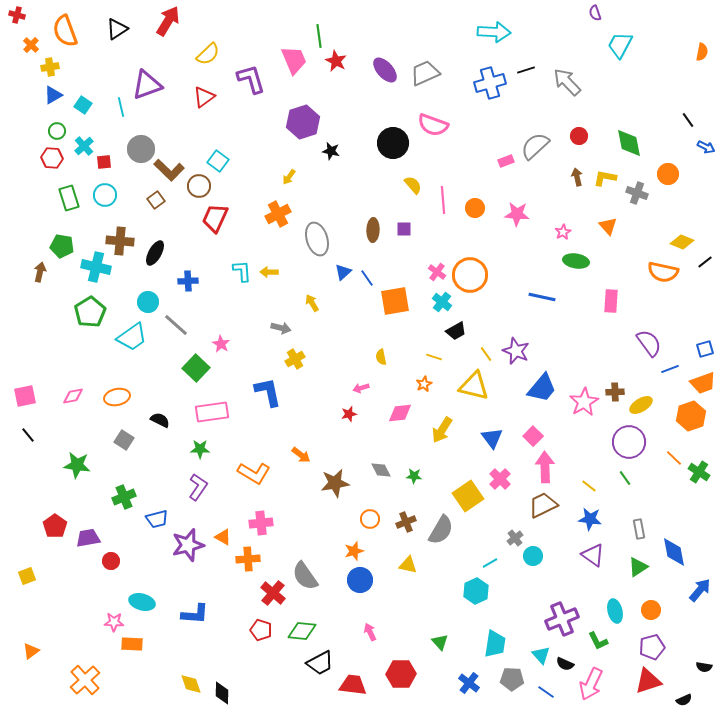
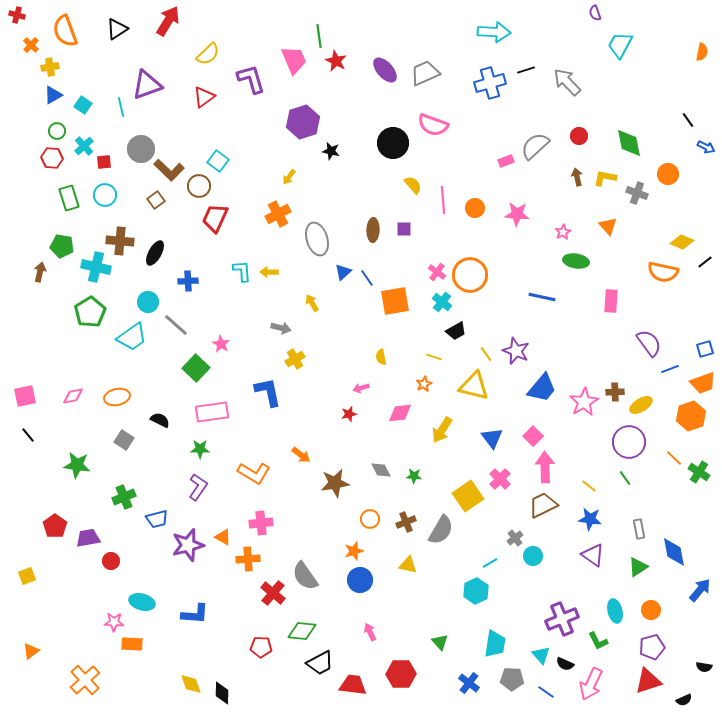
red pentagon at (261, 630): moved 17 px down; rotated 15 degrees counterclockwise
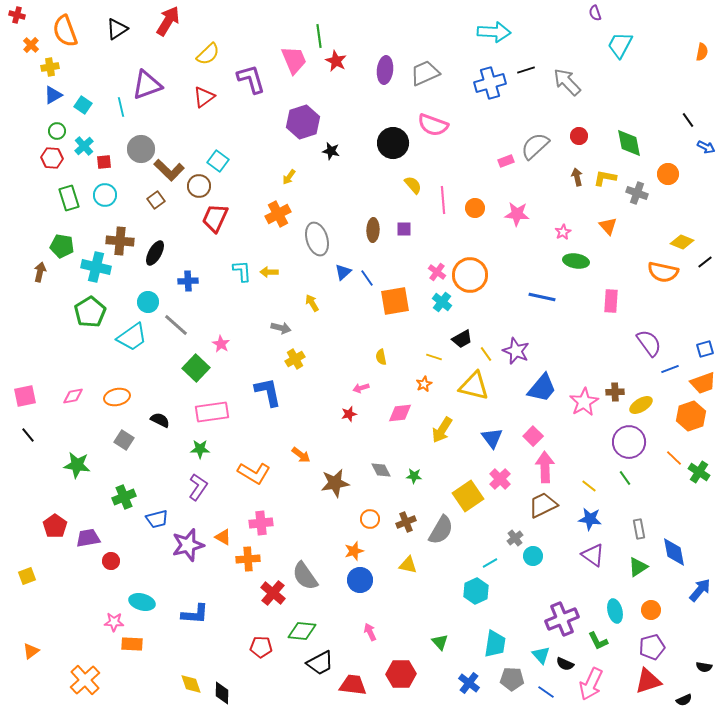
purple ellipse at (385, 70): rotated 48 degrees clockwise
black trapezoid at (456, 331): moved 6 px right, 8 px down
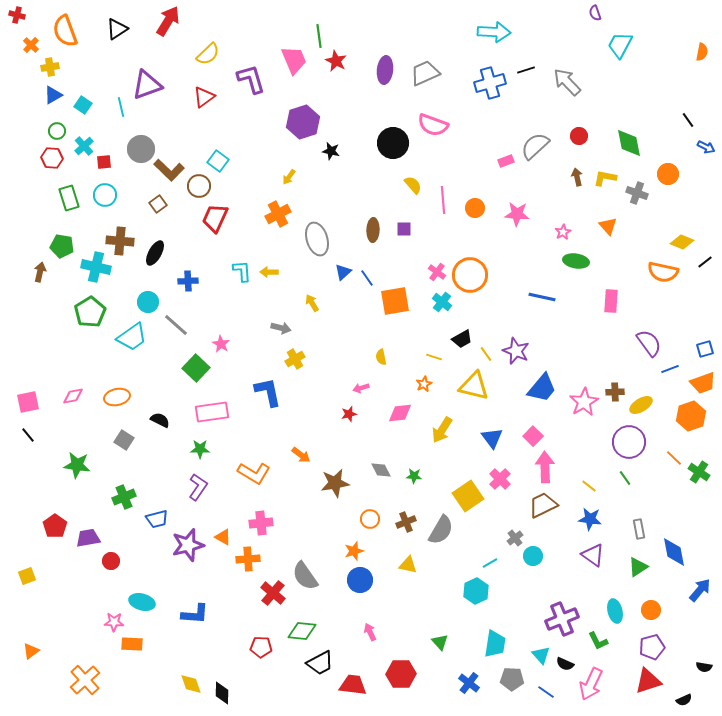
brown square at (156, 200): moved 2 px right, 4 px down
pink square at (25, 396): moved 3 px right, 6 px down
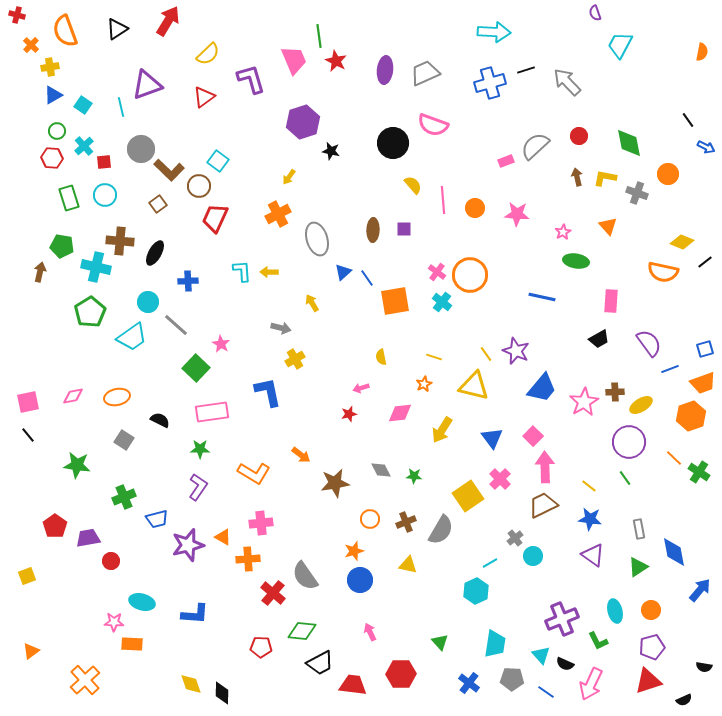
black trapezoid at (462, 339): moved 137 px right
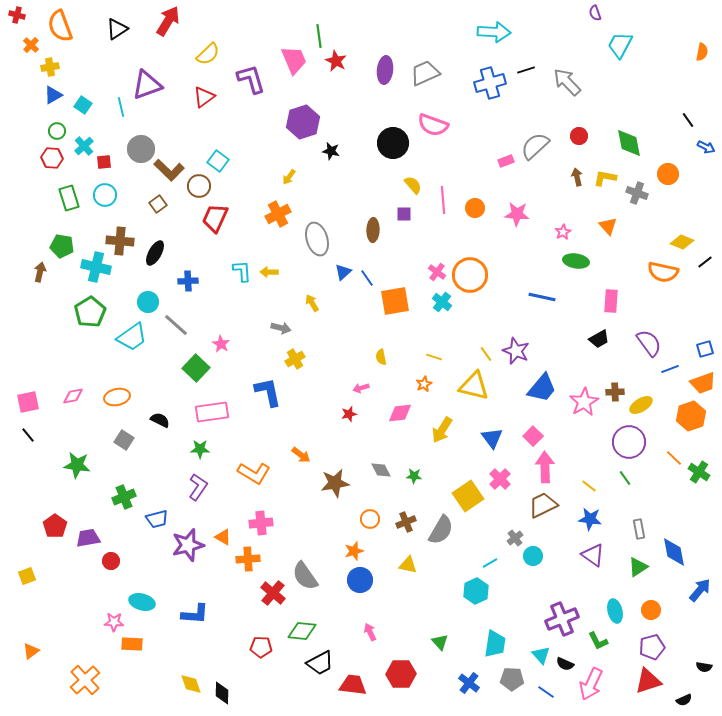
orange semicircle at (65, 31): moved 5 px left, 5 px up
purple square at (404, 229): moved 15 px up
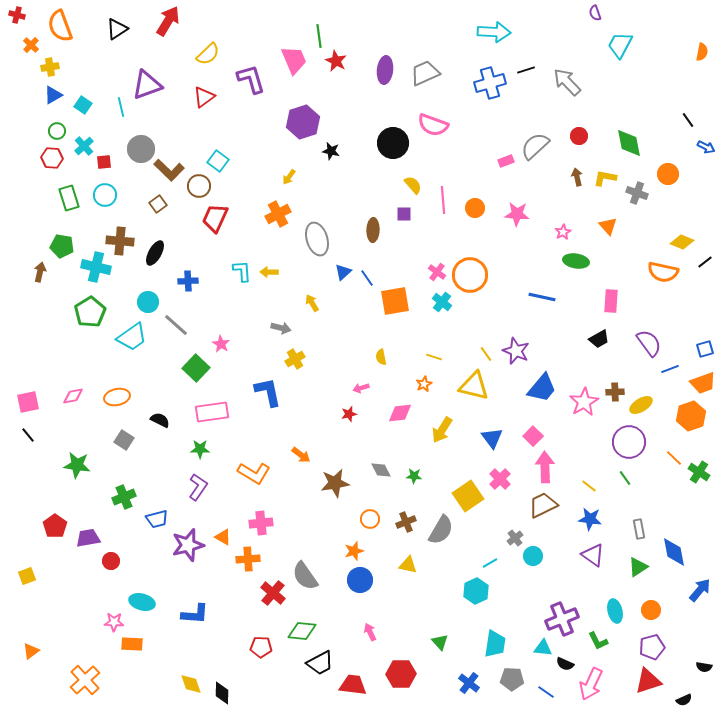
cyan triangle at (541, 655): moved 2 px right, 7 px up; rotated 42 degrees counterclockwise
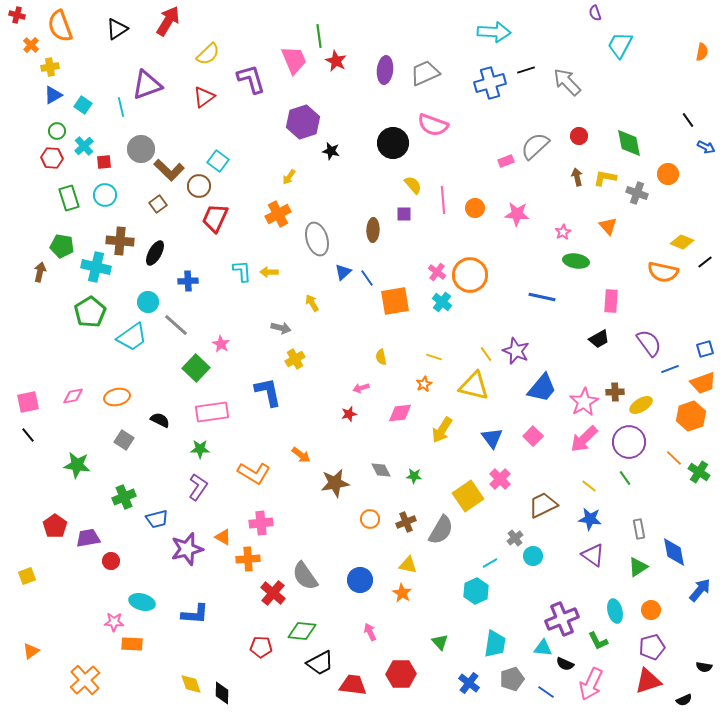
pink arrow at (545, 467): moved 39 px right, 28 px up; rotated 132 degrees counterclockwise
purple star at (188, 545): moved 1 px left, 4 px down
orange star at (354, 551): moved 48 px right, 42 px down; rotated 24 degrees counterclockwise
gray pentagon at (512, 679): rotated 20 degrees counterclockwise
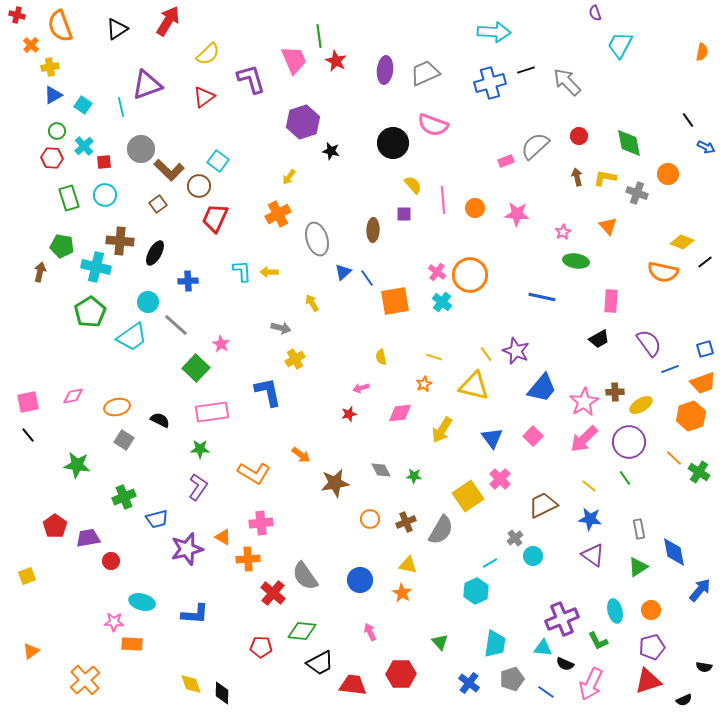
orange ellipse at (117, 397): moved 10 px down
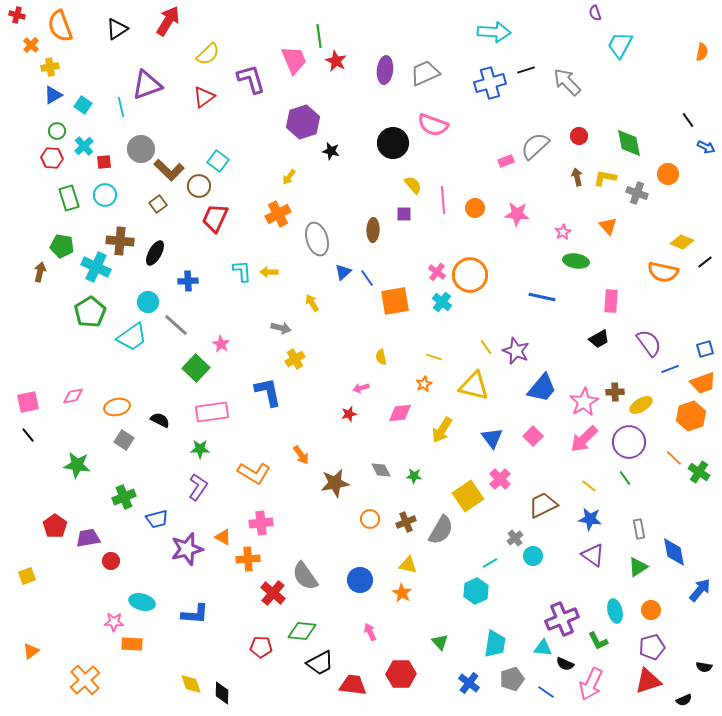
cyan cross at (96, 267): rotated 12 degrees clockwise
yellow line at (486, 354): moved 7 px up
orange arrow at (301, 455): rotated 18 degrees clockwise
